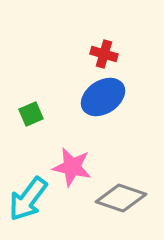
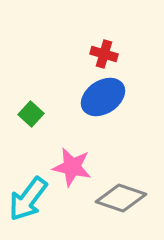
green square: rotated 25 degrees counterclockwise
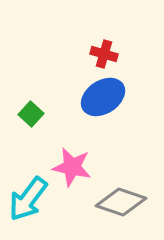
gray diamond: moved 4 px down
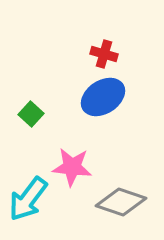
pink star: rotated 6 degrees counterclockwise
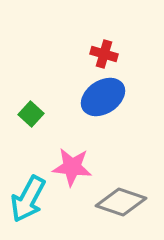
cyan arrow: rotated 9 degrees counterclockwise
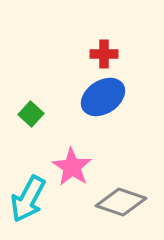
red cross: rotated 16 degrees counterclockwise
pink star: rotated 27 degrees clockwise
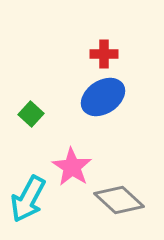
gray diamond: moved 2 px left, 2 px up; rotated 24 degrees clockwise
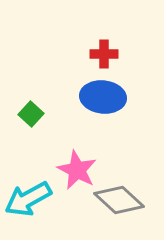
blue ellipse: rotated 39 degrees clockwise
pink star: moved 5 px right, 3 px down; rotated 6 degrees counterclockwise
cyan arrow: rotated 33 degrees clockwise
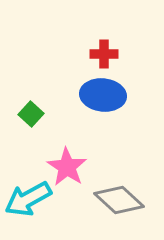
blue ellipse: moved 2 px up
pink star: moved 10 px left, 3 px up; rotated 6 degrees clockwise
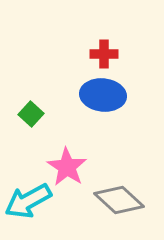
cyan arrow: moved 2 px down
